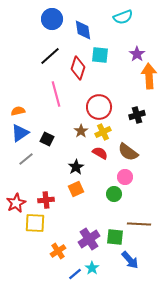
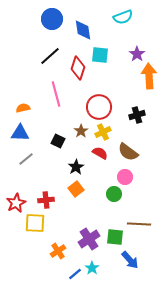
orange semicircle: moved 5 px right, 3 px up
blue triangle: rotated 36 degrees clockwise
black square: moved 11 px right, 2 px down
orange square: rotated 14 degrees counterclockwise
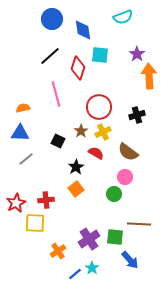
red semicircle: moved 4 px left
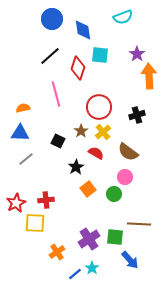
yellow cross: rotated 14 degrees counterclockwise
orange square: moved 12 px right
orange cross: moved 1 px left, 1 px down
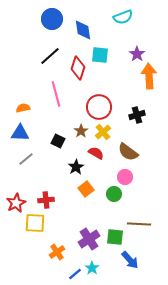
orange square: moved 2 px left
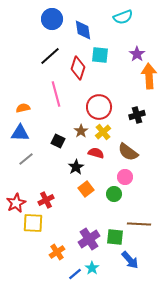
red semicircle: rotated 14 degrees counterclockwise
red cross: rotated 21 degrees counterclockwise
yellow square: moved 2 px left
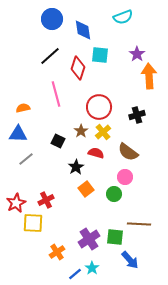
blue triangle: moved 2 px left, 1 px down
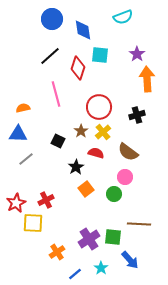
orange arrow: moved 2 px left, 3 px down
green square: moved 2 px left
cyan star: moved 9 px right
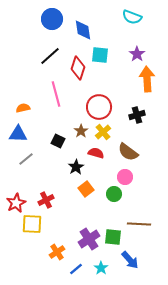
cyan semicircle: moved 9 px right; rotated 42 degrees clockwise
yellow square: moved 1 px left, 1 px down
blue line: moved 1 px right, 5 px up
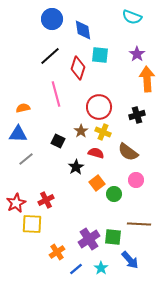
yellow cross: rotated 28 degrees counterclockwise
pink circle: moved 11 px right, 3 px down
orange square: moved 11 px right, 6 px up
